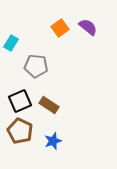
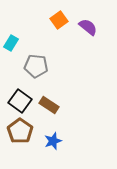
orange square: moved 1 px left, 8 px up
black square: rotated 30 degrees counterclockwise
brown pentagon: rotated 10 degrees clockwise
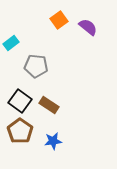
cyan rectangle: rotated 21 degrees clockwise
blue star: rotated 12 degrees clockwise
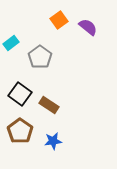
gray pentagon: moved 4 px right, 9 px up; rotated 30 degrees clockwise
black square: moved 7 px up
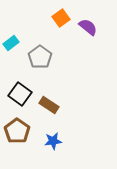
orange square: moved 2 px right, 2 px up
brown pentagon: moved 3 px left
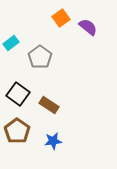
black square: moved 2 px left
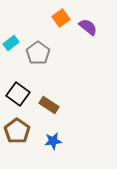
gray pentagon: moved 2 px left, 4 px up
